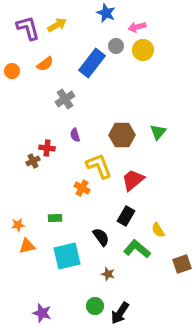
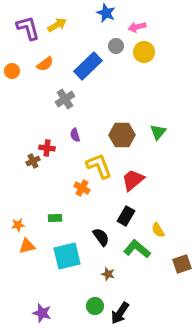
yellow circle: moved 1 px right, 2 px down
blue rectangle: moved 4 px left, 3 px down; rotated 8 degrees clockwise
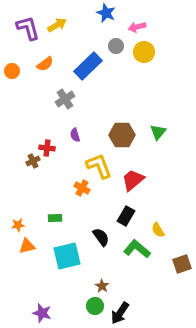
brown star: moved 6 px left, 12 px down; rotated 16 degrees clockwise
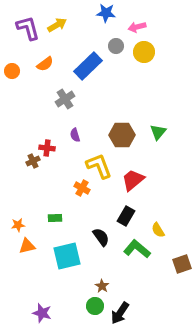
blue star: rotated 18 degrees counterclockwise
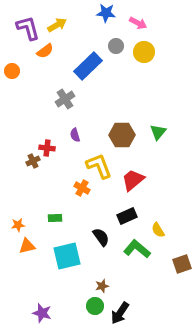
pink arrow: moved 1 px right, 4 px up; rotated 138 degrees counterclockwise
orange semicircle: moved 13 px up
black rectangle: moved 1 px right; rotated 36 degrees clockwise
brown star: rotated 24 degrees clockwise
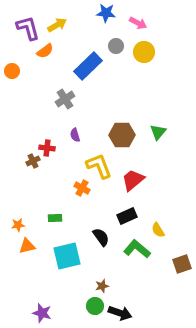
black arrow: rotated 105 degrees counterclockwise
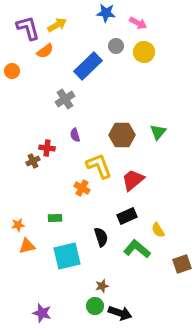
black semicircle: rotated 18 degrees clockwise
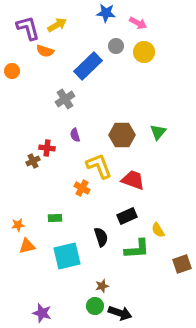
orange semicircle: rotated 54 degrees clockwise
red trapezoid: rotated 60 degrees clockwise
green L-shape: rotated 136 degrees clockwise
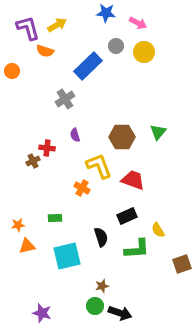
brown hexagon: moved 2 px down
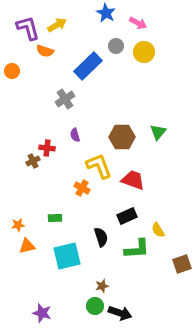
blue star: rotated 24 degrees clockwise
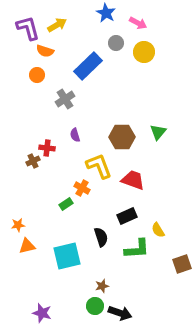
gray circle: moved 3 px up
orange circle: moved 25 px right, 4 px down
green rectangle: moved 11 px right, 14 px up; rotated 32 degrees counterclockwise
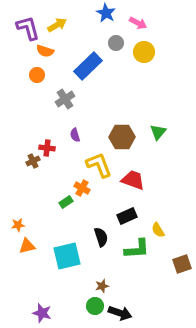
yellow L-shape: moved 1 px up
green rectangle: moved 2 px up
